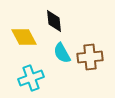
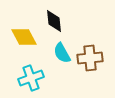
brown cross: moved 1 px down
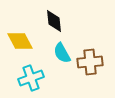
yellow diamond: moved 4 px left, 4 px down
brown cross: moved 4 px down
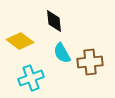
yellow diamond: rotated 24 degrees counterclockwise
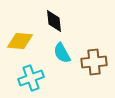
yellow diamond: rotated 32 degrees counterclockwise
brown cross: moved 4 px right
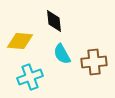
cyan semicircle: moved 1 px down
cyan cross: moved 1 px left, 1 px up
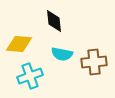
yellow diamond: moved 1 px left, 3 px down
cyan semicircle: rotated 50 degrees counterclockwise
cyan cross: moved 1 px up
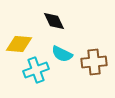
black diamond: rotated 20 degrees counterclockwise
cyan semicircle: rotated 15 degrees clockwise
cyan cross: moved 6 px right, 6 px up
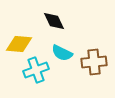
cyan semicircle: moved 1 px up
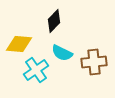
black diamond: rotated 70 degrees clockwise
cyan cross: rotated 15 degrees counterclockwise
